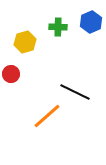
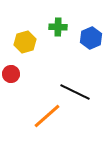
blue hexagon: moved 16 px down
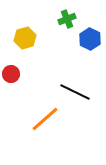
green cross: moved 9 px right, 8 px up; rotated 24 degrees counterclockwise
blue hexagon: moved 1 px left, 1 px down; rotated 10 degrees counterclockwise
yellow hexagon: moved 4 px up
orange line: moved 2 px left, 3 px down
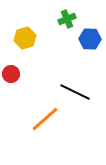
blue hexagon: rotated 25 degrees counterclockwise
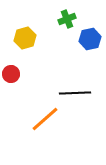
blue hexagon: rotated 15 degrees counterclockwise
black line: moved 1 px down; rotated 28 degrees counterclockwise
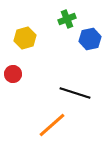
red circle: moved 2 px right
black line: rotated 20 degrees clockwise
orange line: moved 7 px right, 6 px down
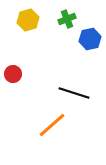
yellow hexagon: moved 3 px right, 18 px up
black line: moved 1 px left
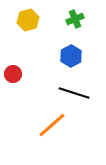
green cross: moved 8 px right
blue hexagon: moved 19 px left, 17 px down; rotated 15 degrees counterclockwise
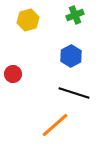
green cross: moved 4 px up
orange line: moved 3 px right
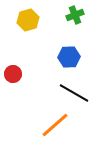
blue hexagon: moved 2 px left, 1 px down; rotated 25 degrees clockwise
black line: rotated 12 degrees clockwise
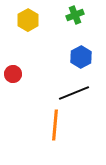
yellow hexagon: rotated 15 degrees counterclockwise
blue hexagon: moved 12 px right; rotated 25 degrees counterclockwise
black line: rotated 52 degrees counterclockwise
orange line: rotated 44 degrees counterclockwise
